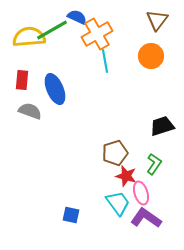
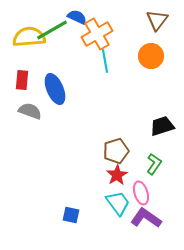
brown pentagon: moved 1 px right, 2 px up
red star: moved 9 px left, 1 px up; rotated 25 degrees clockwise
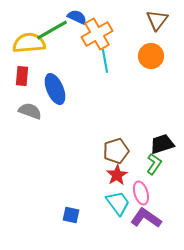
yellow semicircle: moved 6 px down
red rectangle: moved 4 px up
black trapezoid: moved 18 px down
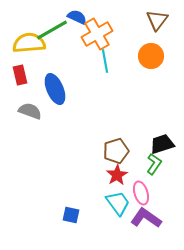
red rectangle: moved 2 px left, 1 px up; rotated 18 degrees counterclockwise
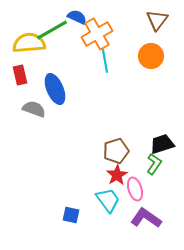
gray semicircle: moved 4 px right, 2 px up
pink ellipse: moved 6 px left, 4 px up
cyan trapezoid: moved 10 px left, 3 px up
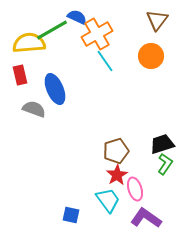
cyan line: rotated 25 degrees counterclockwise
green L-shape: moved 11 px right
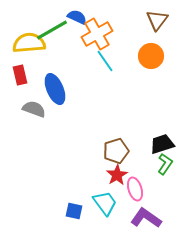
cyan trapezoid: moved 3 px left, 3 px down
blue square: moved 3 px right, 4 px up
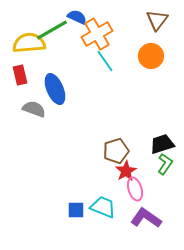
red star: moved 9 px right, 4 px up
cyan trapezoid: moved 2 px left, 4 px down; rotated 32 degrees counterclockwise
blue square: moved 2 px right, 1 px up; rotated 12 degrees counterclockwise
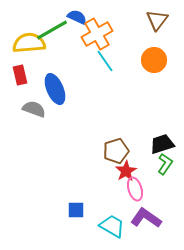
orange circle: moved 3 px right, 4 px down
cyan trapezoid: moved 9 px right, 19 px down; rotated 8 degrees clockwise
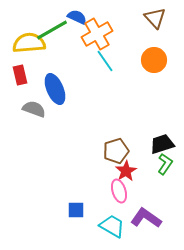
brown triangle: moved 2 px left, 2 px up; rotated 20 degrees counterclockwise
pink ellipse: moved 16 px left, 2 px down
